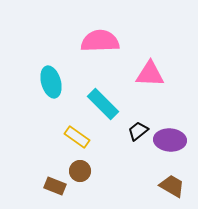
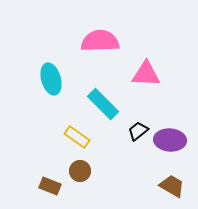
pink triangle: moved 4 px left
cyan ellipse: moved 3 px up
brown rectangle: moved 5 px left
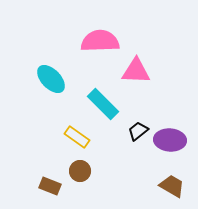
pink triangle: moved 10 px left, 3 px up
cyan ellipse: rotated 28 degrees counterclockwise
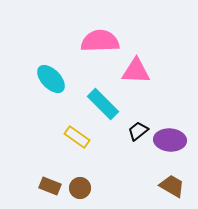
brown circle: moved 17 px down
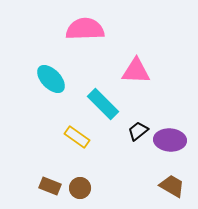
pink semicircle: moved 15 px left, 12 px up
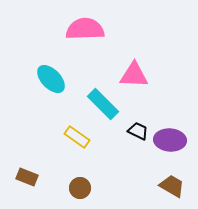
pink triangle: moved 2 px left, 4 px down
black trapezoid: rotated 65 degrees clockwise
brown rectangle: moved 23 px left, 9 px up
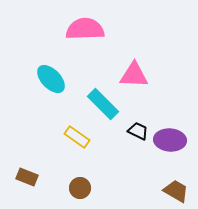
brown trapezoid: moved 4 px right, 5 px down
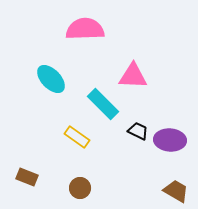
pink triangle: moved 1 px left, 1 px down
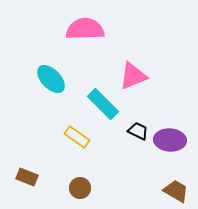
pink triangle: rotated 24 degrees counterclockwise
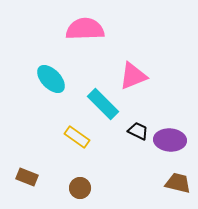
brown trapezoid: moved 2 px right, 8 px up; rotated 16 degrees counterclockwise
